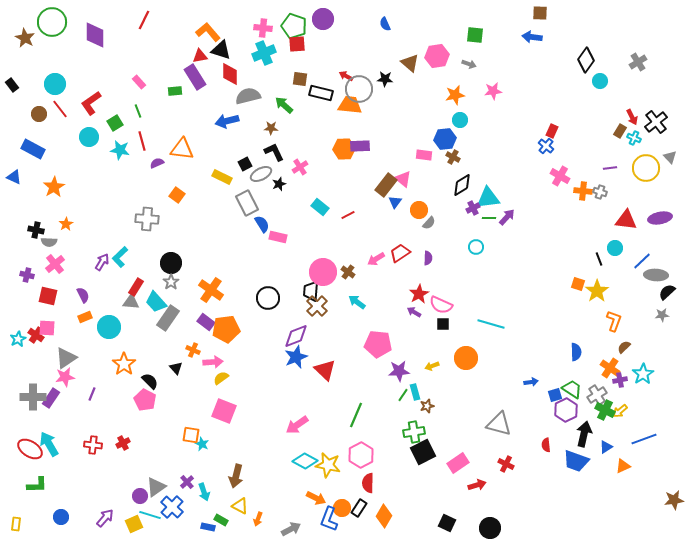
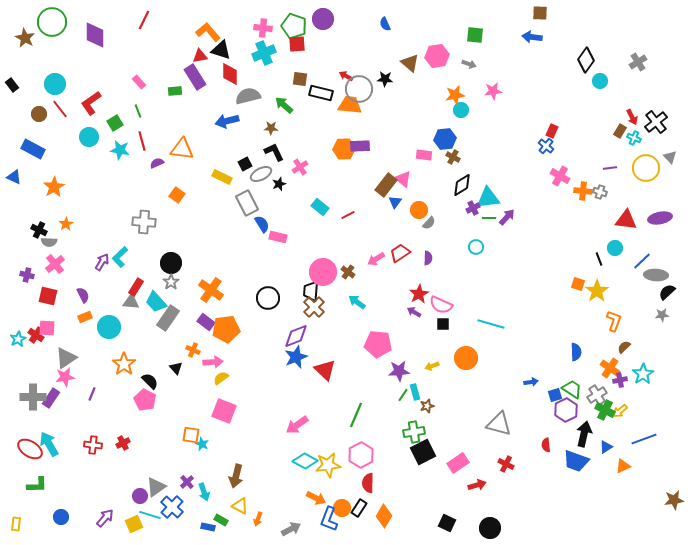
cyan circle at (460, 120): moved 1 px right, 10 px up
gray cross at (147, 219): moved 3 px left, 3 px down
black cross at (36, 230): moved 3 px right; rotated 14 degrees clockwise
brown cross at (317, 306): moved 3 px left, 1 px down
yellow star at (328, 465): rotated 20 degrees counterclockwise
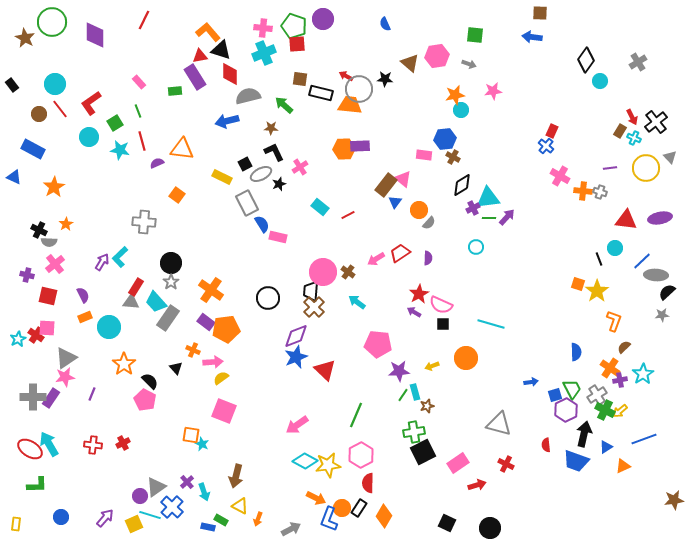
green trapezoid at (572, 389): rotated 30 degrees clockwise
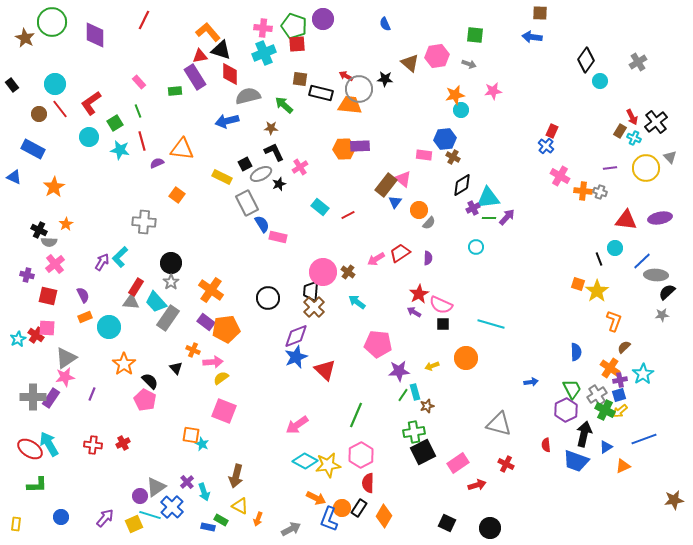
blue square at (555, 395): moved 64 px right
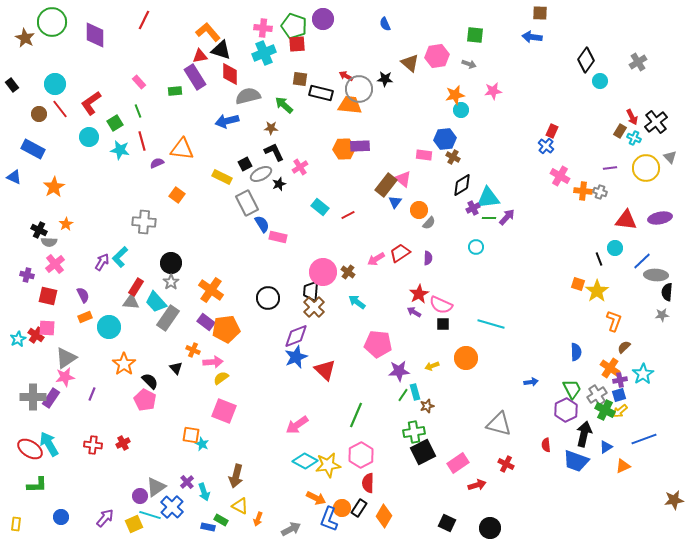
black semicircle at (667, 292): rotated 42 degrees counterclockwise
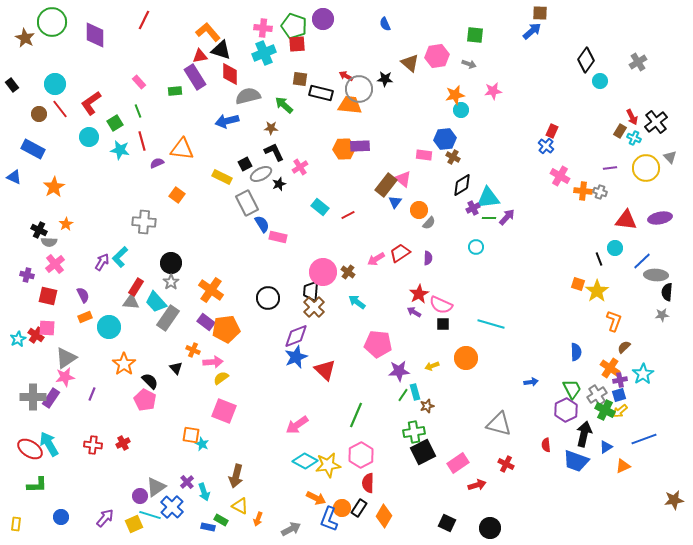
blue arrow at (532, 37): moved 6 px up; rotated 132 degrees clockwise
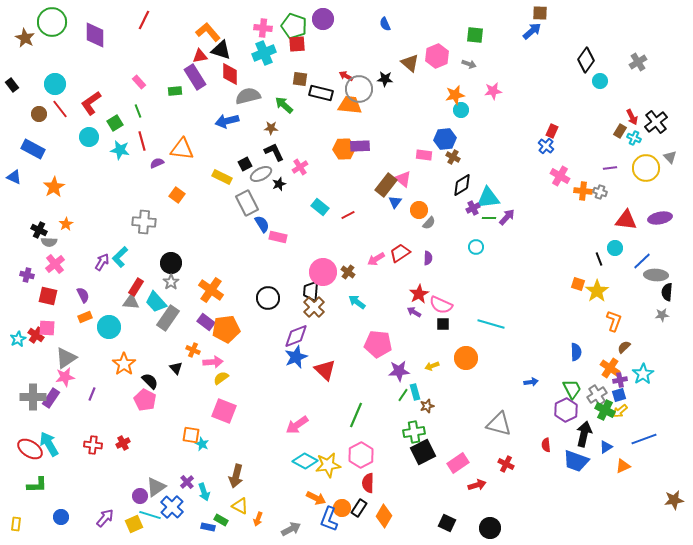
pink hexagon at (437, 56): rotated 15 degrees counterclockwise
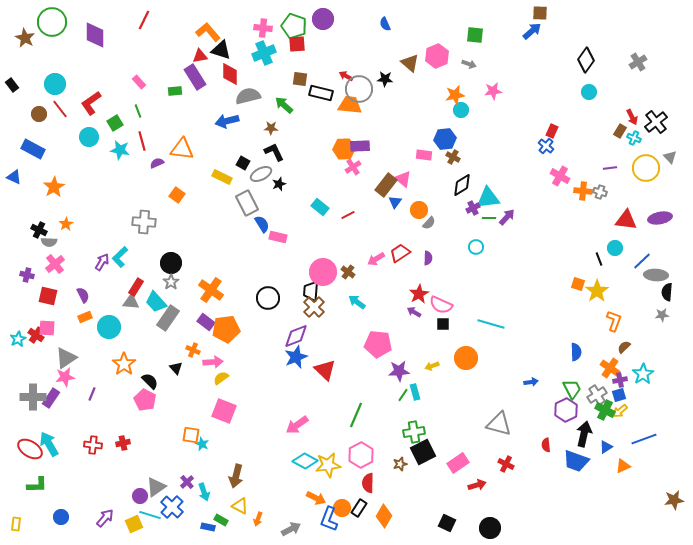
cyan circle at (600, 81): moved 11 px left, 11 px down
black square at (245, 164): moved 2 px left, 1 px up; rotated 32 degrees counterclockwise
pink cross at (300, 167): moved 53 px right
brown star at (427, 406): moved 27 px left, 58 px down
red cross at (123, 443): rotated 16 degrees clockwise
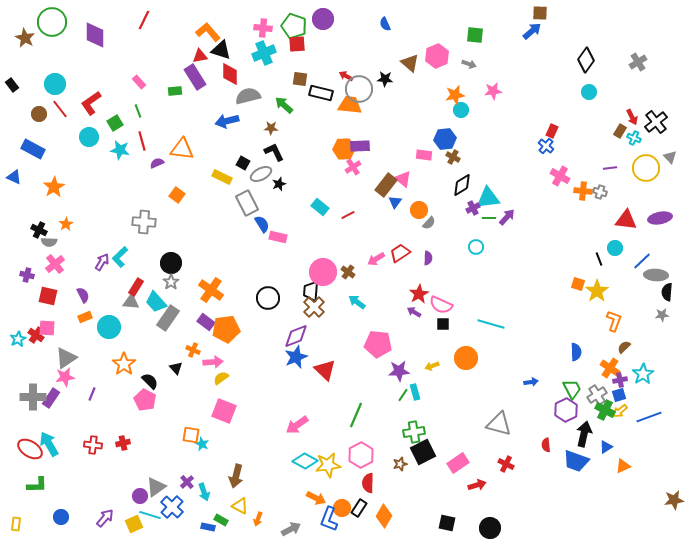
blue line at (644, 439): moved 5 px right, 22 px up
black square at (447, 523): rotated 12 degrees counterclockwise
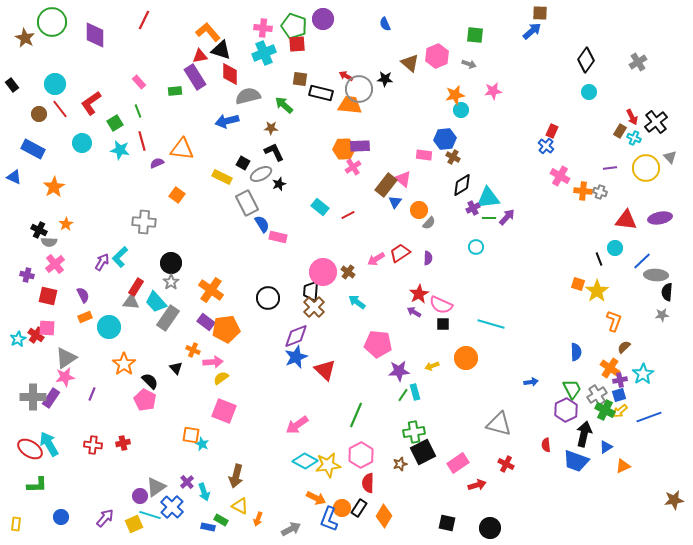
cyan circle at (89, 137): moved 7 px left, 6 px down
